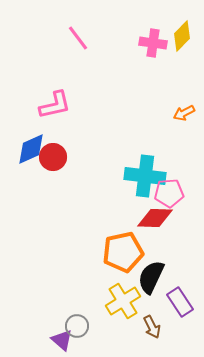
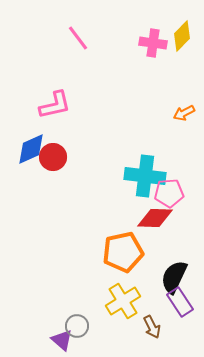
black semicircle: moved 23 px right
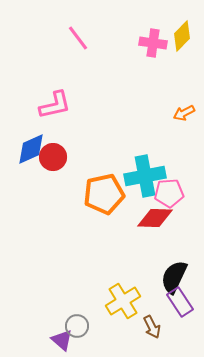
cyan cross: rotated 18 degrees counterclockwise
orange pentagon: moved 19 px left, 58 px up
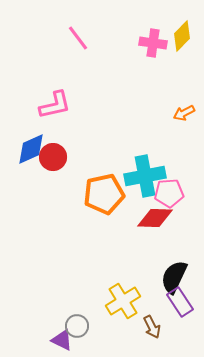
purple triangle: rotated 15 degrees counterclockwise
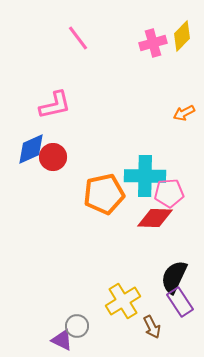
pink cross: rotated 24 degrees counterclockwise
cyan cross: rotated 12 degrees clockwise
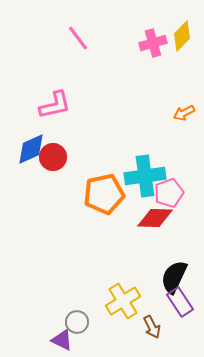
cyan cross: rotated 9 degrees counterclockwise
pink pentagon: rotated 16 degrees counterclockwise
gray circle: moved 4 px up
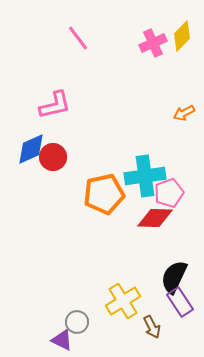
pink cross: rotated 8 degrees counterclockwise
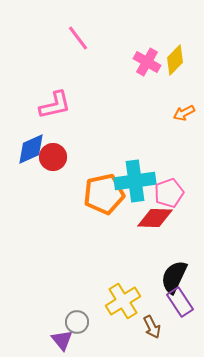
yellow diamond: moved 7 px left, 24 px down
pink cross: moved 6 px left, 19 px down; rotated 36 degrees counterclockwise
cyan cross: moved 10 px left, 5 px down
purple triangle: rotated 25 degrees clockwise
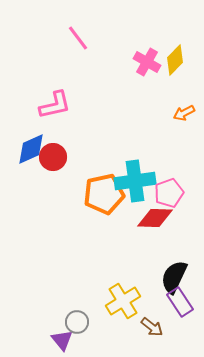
brown arrow: rotated 25 degrees counterclockwise
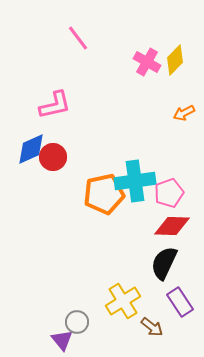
red diamond: moved 17 px right, 8 px down
black semicircle: moved 10 px left, 14 px up
